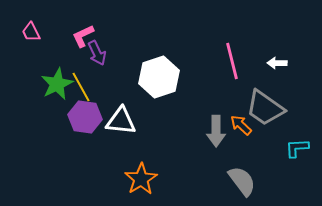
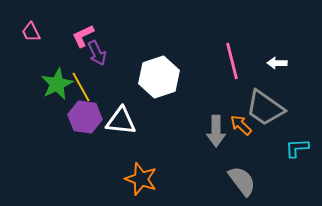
orange star: rotated 20 degrees counterclockwise
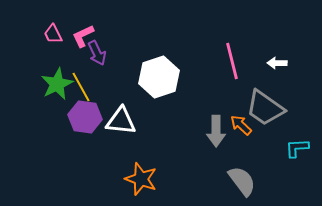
pink trapezoid: moved 22 px right, 2 px down
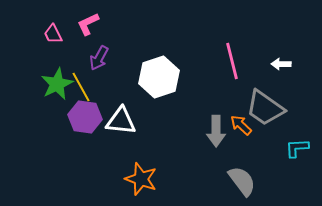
pink L-shape: moved 5 px right, 12 px up
purple arrow: moved 2 px right, 5 px down; rotated 55 degrees clockwise
white arrow: moved 4 px right, 1 px down
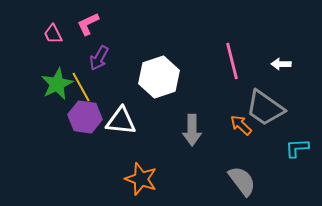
gray arrow: moved 24 px left, 1 px up
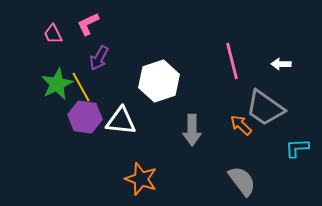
white hexagon: moved 4 px down
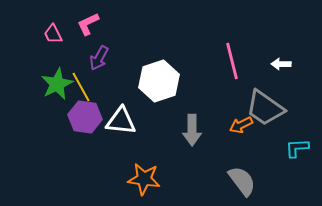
orange arrow: rotated 70 degrees counterclockwise
orange star: moved 3 px right; rotated 12 degrees counterclockwise
